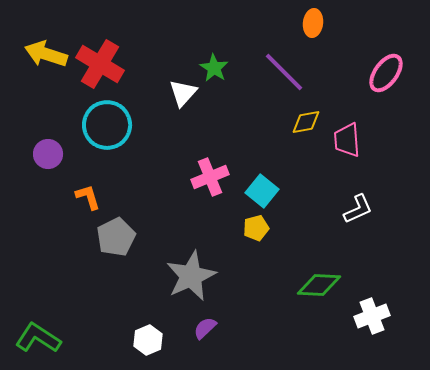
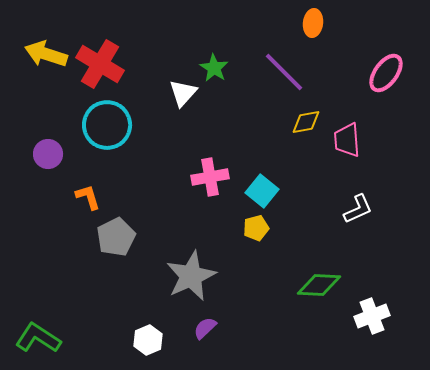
pink cross: rotated 12 degrees clockwise
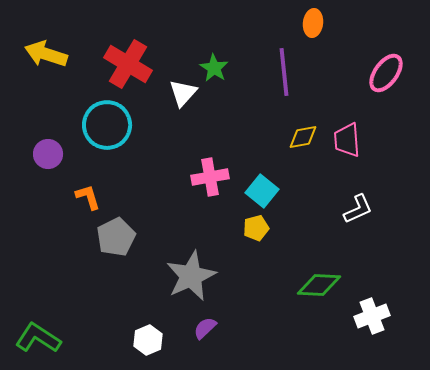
red cross: moved 28 px right
purple line: rotated 39 degrees clockwise
yellow diamond: moved 3 px left, 15 px down
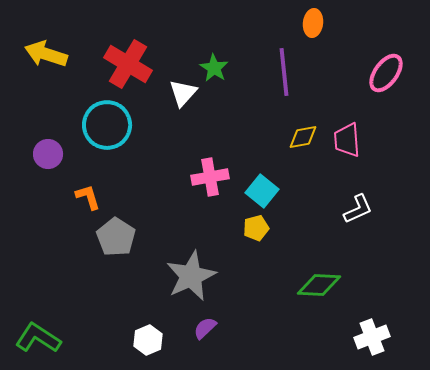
gray pentagon: rotated 12 degrees counterclockwise
white cross: moved 21 px down
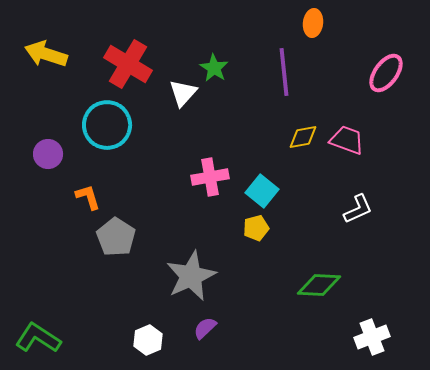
pink trapezoid: rotated 114 degrees clockwise
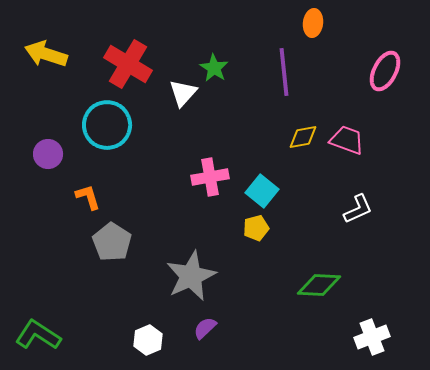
pink ellipse: moved 1 px left, 2 px up; rotated 9 degrees counterclockwise
gray pentagon: moved 4 px left, 5 px down
green L-shape: moved 3 px up
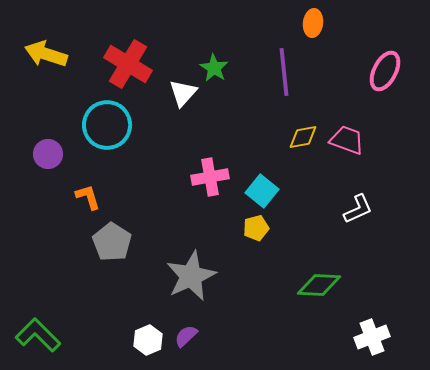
purple semicircle: moved 19 px left, 8 px down
green L-shape: rotated 12 degrees clockwise
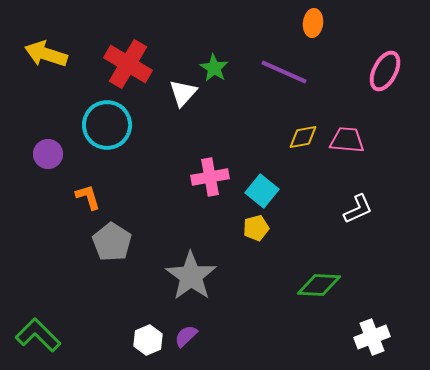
purple line: rotated 60 degrees counterclockwise
pink trapezoid: rotated 15 degrees counterclockwise
gray star: rotated 12 degrees counterclockwise
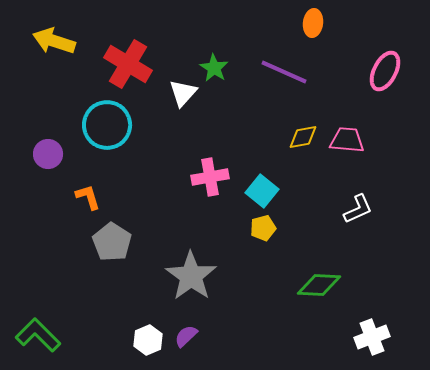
yellow arrow: moved 8 px right, 13 px up
yellow pentagon: moved 7 px right
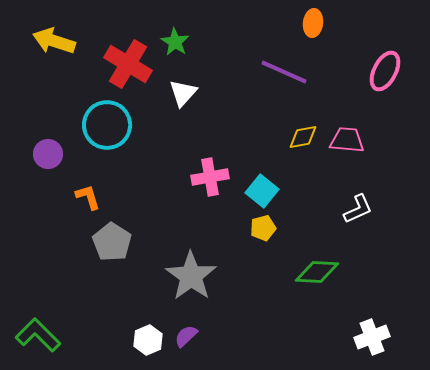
green star: moved 39 px left, 26 px up
green diamond: moved 2 px left, 13 px up
